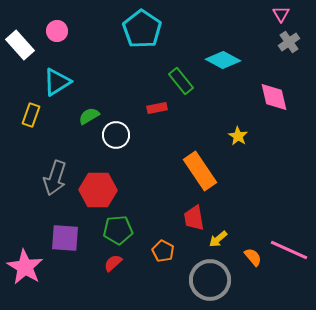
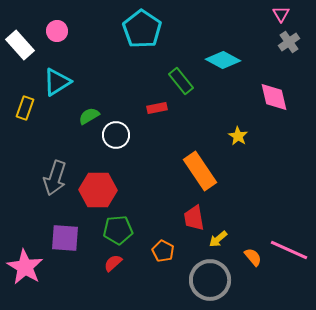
yellow rectangle: moved 6 px left, 7 px up
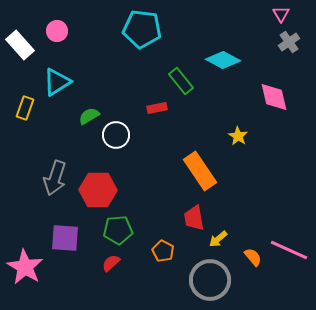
cyan pentagon: rotated 27 degrees counterclockwise
red semicircle: moved 2 px left
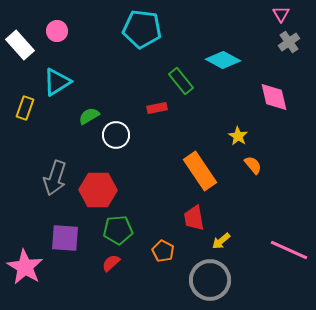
yellow arrow: moved 3 px right, 2 px down
orange semicircle: moved 92 px up
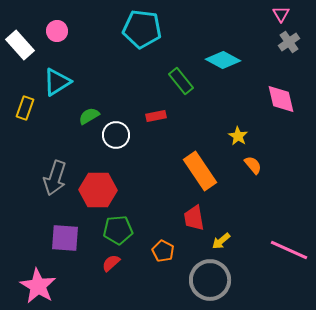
pink diamond: moved 7 px right, 2 px down
red rectangle: moved 1 px left, 8 px down
pink star: moved 13 px right, 19 px down
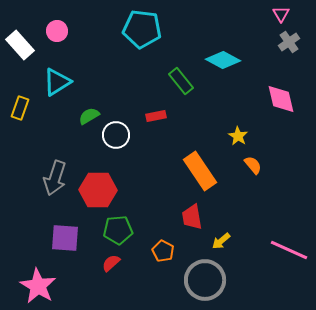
yellow rectangle: moved 5 px left
red trapezoid: moved 2 px left, 1 px up
gray circle: moved 5 px left
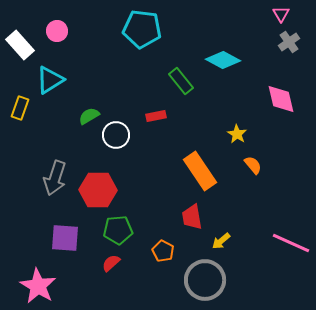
cyan triangle: moved 7 px left, 2 px up
yellow star: moved 1 px left, 2 px up
pink line: moved 2 px right, 7 px up
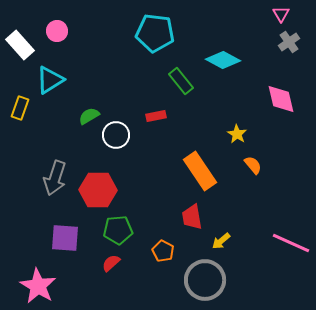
cyan pentagon: moved 13 px right, 4 px down
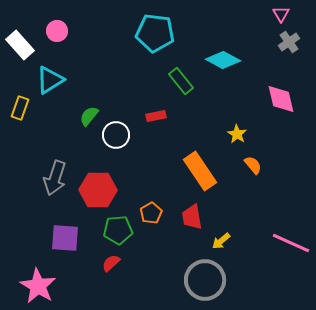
green semicircle: rotated 20 degrees counterclockwise
orange pentagon: moved 12 px left, 38 px up; rotated 15 degrees clockwise
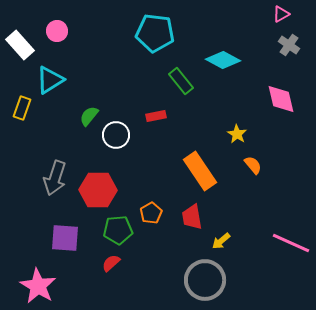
pink triangle: rotated 30 degrees clockwise
gray cross: moved 3 px down; rotated 20 degrees counterclockwise
yellow rectangle: moved 2 px right
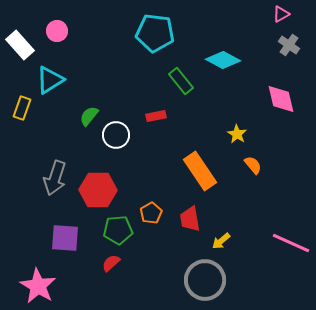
red trapezoid: moved 2 px left, 2 px down
